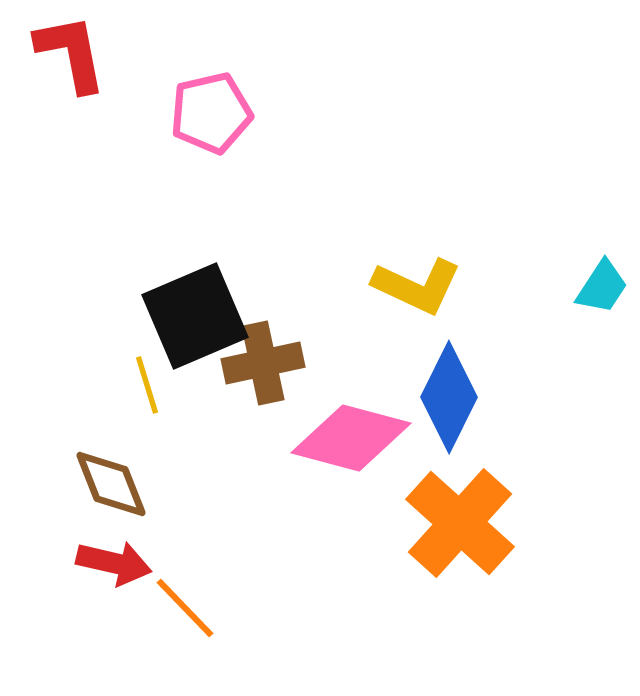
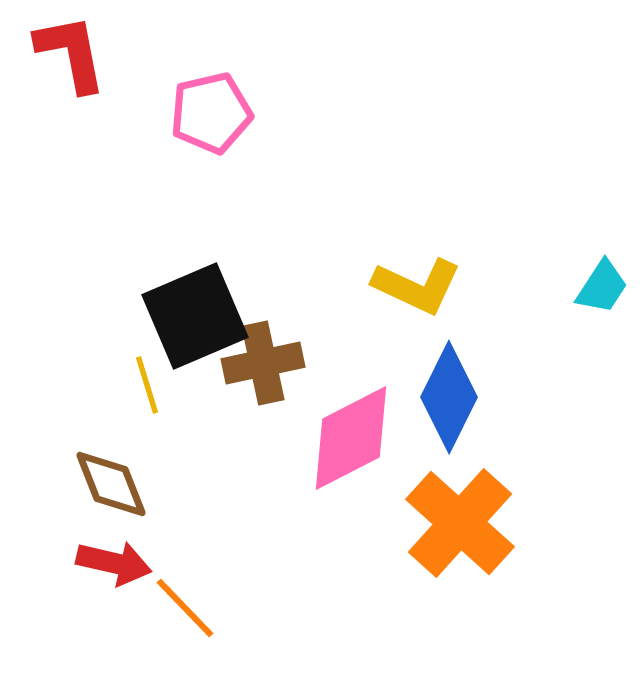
pink diamond: rotated 42 degrees counterclockwise
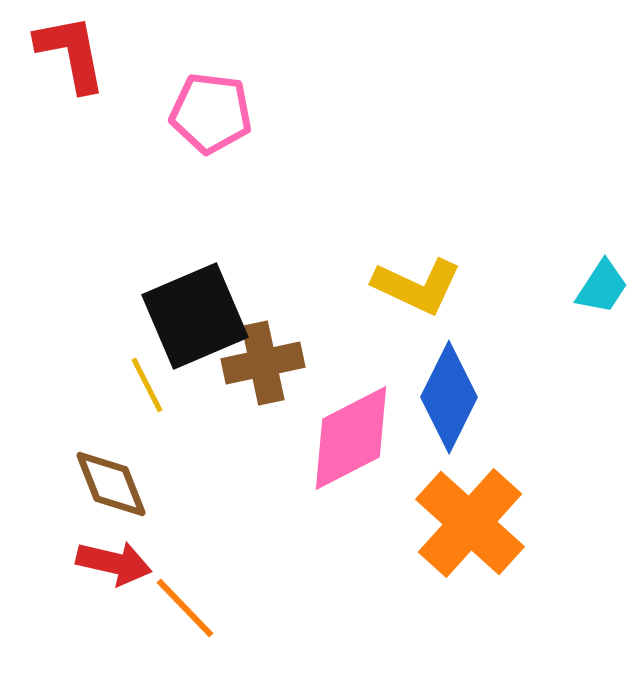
pink pentagon: rotated 20 degrees clockwise
yellow line: rotated 10 degrees counterclockwise
orange cross: moved 10 px right
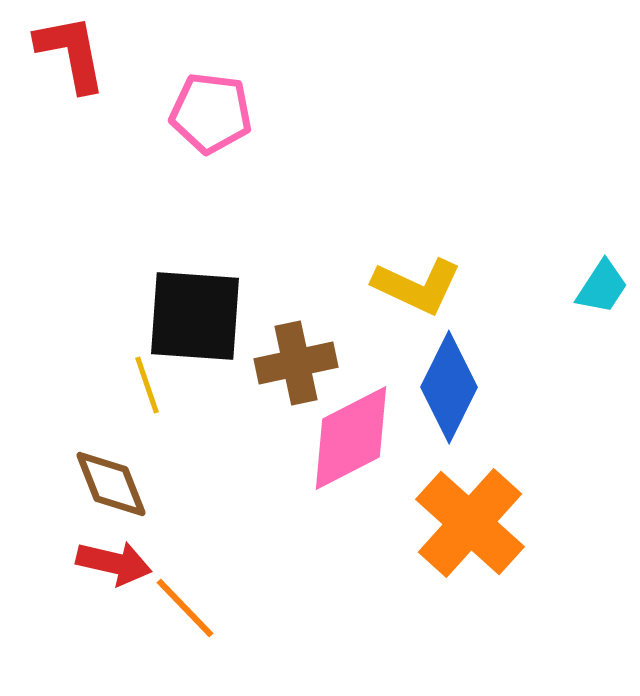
black square: rotated 27 degrees clockwise
brown cross: moved 33 px right
yellow line: rotated 8 degrees clockwise
blue diamond: moved 10 px up
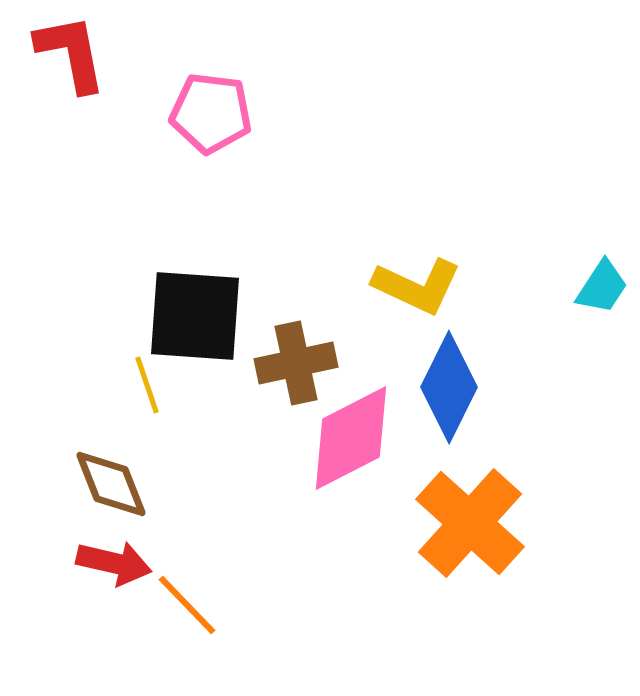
orange line: moved 2 px right, 3 px up
